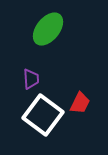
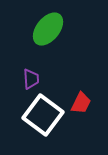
red trapezoid: moved 1 px right
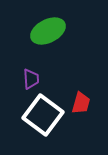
green ellipse: moved 2 px down; rotated 24 degrees clockwise
red trapezoid: rotated 10 degrees counterclockwise
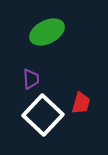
green ellipse: moved 1 px left, 1 px down
white square: rotated 6 degrees clockwise
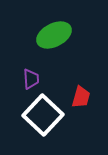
green ellipse: moved 7 px right, 3 px down
red trapezoid: moved 6 px up
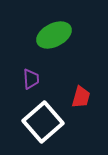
white square: moved 7 px down; rotated 6 degrees clockwise
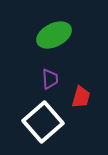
purple trapezoid: moved 19 px right
